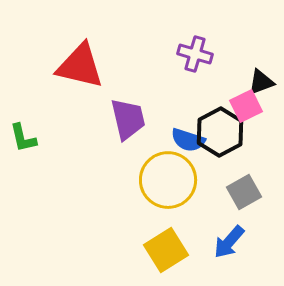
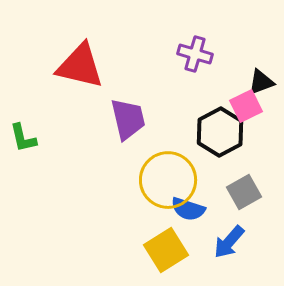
blue semicircle: moved 69 px down
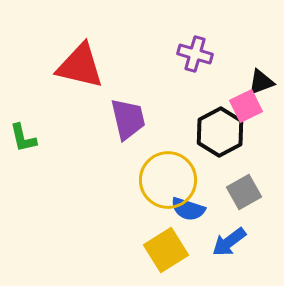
blue arrow: rotated 12 degrees clockwise
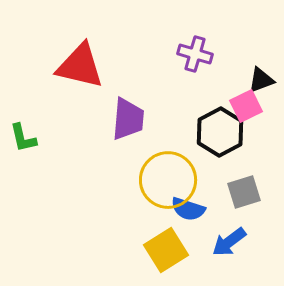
black triangle: moved 2 px up
purple trapezoid: rotated 18 degrees clockwise
gray square: rotated 12 degrees clockwise
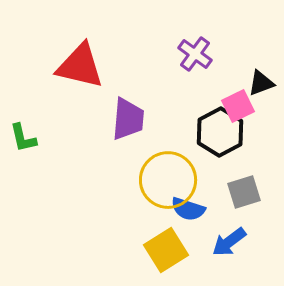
purple cross: rotated 20 degrees clockwise
black triangle: moved 3 px down
pink square: moved 8 px left
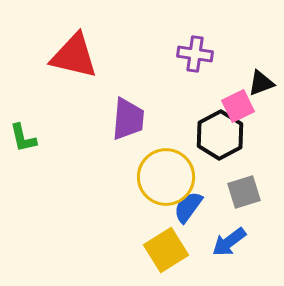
purple cross: rotated 28 degrees counterclockwise
red triangle: moved 6 px left, 10 px up
black hexagon: moved 3 px down
yellow circle: moved 2 px left, 3 px up
blue semicircle: moved 2 px up; rotated 108 degrees clockwise
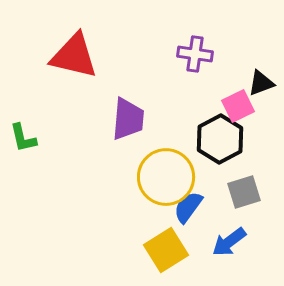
black hexagon: moved 4 px down
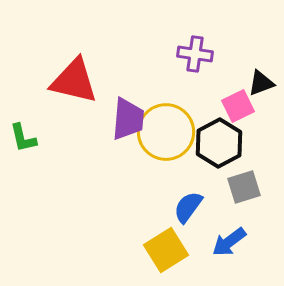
red triangle: moved 25 px down
black hexagon: moved 1 px left, 4 px down
yellow circle: moved 45 px up
gray square: moved 5 px up
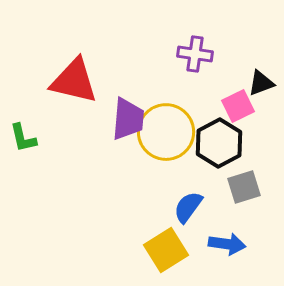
blue arrow: moved 2 px left, 2 px down; rotated 135 degrees counterclockwise
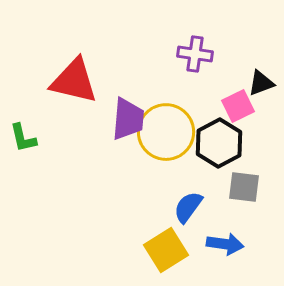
gray square: rotated 24 degrees clockwise
blue arrow: moved 2 px left
